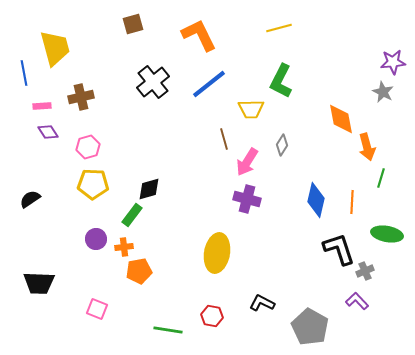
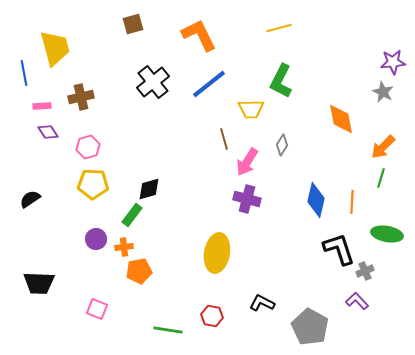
orange arrow at (367, 147): moved 16 px right; rotated 60 degrees clockwise
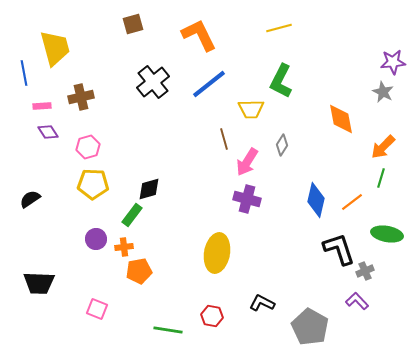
orange line at (352, 202): rotated 50 degrees clockwise
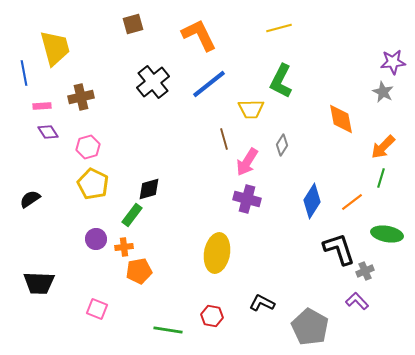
yellow pentagon at (93, 184): rotated 24 degrees clockwise
blue diamond at (316, 200): moved 4 px left, 1 px down; rotated 20 degrees clockwise
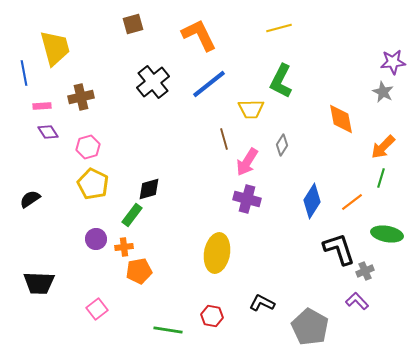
pink square at (97, 309): rotated 30 degrees clockwise
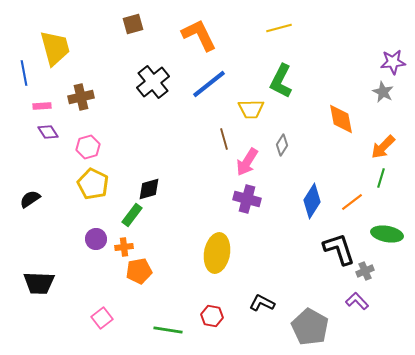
pink square at (97, 309): moved 5 px right, 9 px down
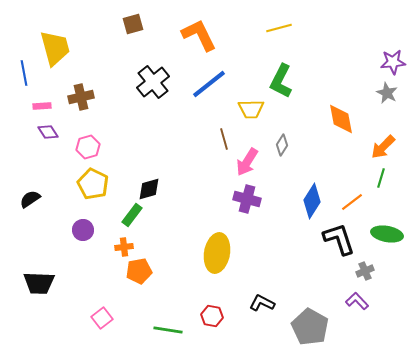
gray star at (383, 92): moved 4 px right, 1 px down
purple circle at (96, 239): moved 13 px left, 9 px up
black L-shape at (339, 249): moved 10 px up
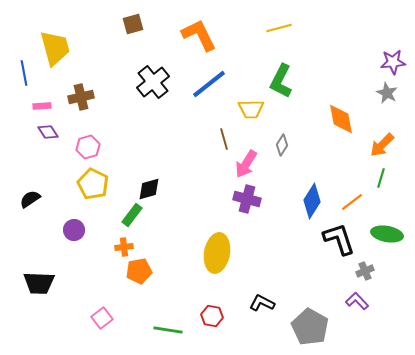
orange arrow at (383, 147): moved 1 px left, 2 px up
pink arrow at (247, 162): moved 1 px left, 2 px down
purple circle at (83, 230): moved 9 px left
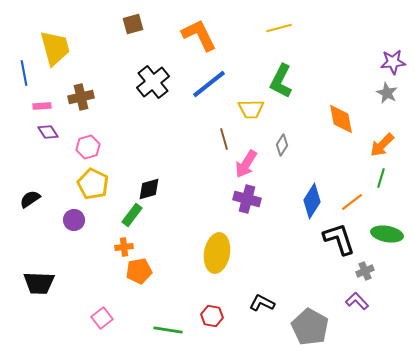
purple circle at (74, 230): moved 10 px up
